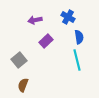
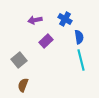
blue cross: moved 3 px left, 2 px down
cyan line: moved 4 px right
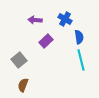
purple arrow: rotated 16 degrees clockwise
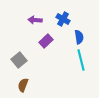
blue cross: moved 2 px left
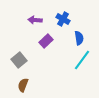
blue semicircle: moved 1 px down
cyan line: moved 1 px right; rotated 50 degrees clockwise
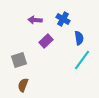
gray square: rotated 21 degrees clockwise
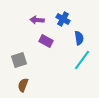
purple arrow: moved 2 px right
purple rectangle: rotated 72 degrees clockwise
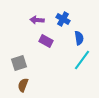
gray square: moved 3 px down
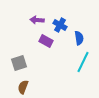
blue cross: moved 3 px left, 6 px down
cyan line: moved 1 px right, 2 px down; rotated 10 degrees counterclockwise
brown semicircle: moved 2 px down
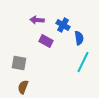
blue cross: moved 3 px right
gray square: rotated 28 degrees clockwise
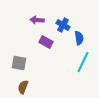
purple rectangle: moved 1 px down
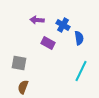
purple rectangle: moved 2 px right, 1 px down
cyan line: moved 2 px left, 9 px down
